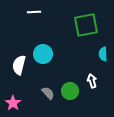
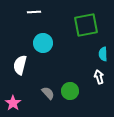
cyan circle: moved 11 px up
white semicircle: moved 1 px right
white arrow: moved 7 px right, 4 px up
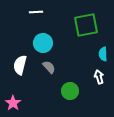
white line: moved 2 px right
gray semicircle: moved 1 px right, 26 px up
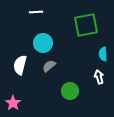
gray semicircle: moved 1 px up; rotated 88 degrees counterclockwise
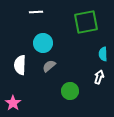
green square: moved 3 px up
white semicircle: rotated 12 degrees counterclockwise
white arrow: rotated 32 degrees clockwise
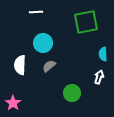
green circle: moved 2 px right, 2 px down
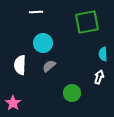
green square: moved 1 px right
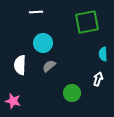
white arrow: moved 1 px left, 2 px down
pink star: moved 2 px up; rotated 21 degrees counterclockwise
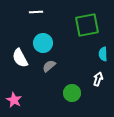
green square: moved 3 px down
white semicircle: moved 7 px up; rotated 30 degrees counterclockwise
pink star: moved 1 px right, 1 px up; rotated 14 degrees clockwise
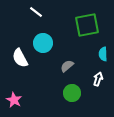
white line: rotated 40 degrees clockwise
gray semicircle: moved 18 px right
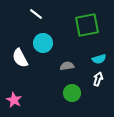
white line: moved 2 px down
cyan semicircle: moved 4 px left, 5 px down; rotated 104 degrees counterclockwise
gray semicircle: rotated 32 degrees clockwise
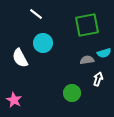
cyan semicircle: moved 5 px right, 6 px up
gray semicircle: moved 20 px right, 6 px up
